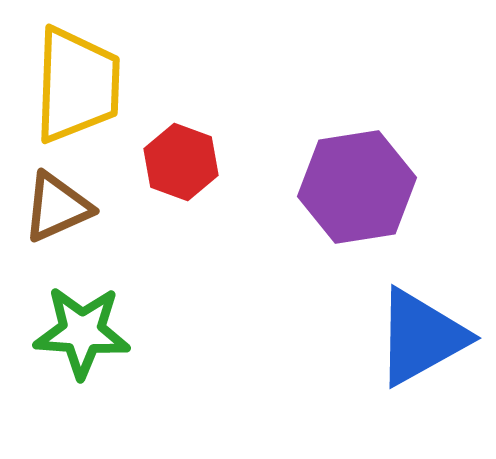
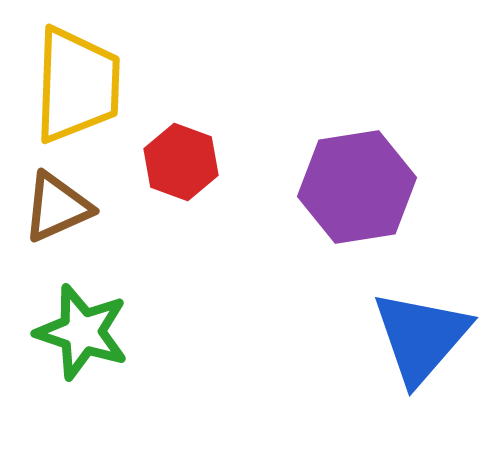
green star: rotated 14 degrees clockwise
blue triangle: rotated 20 degrees counterclockwise
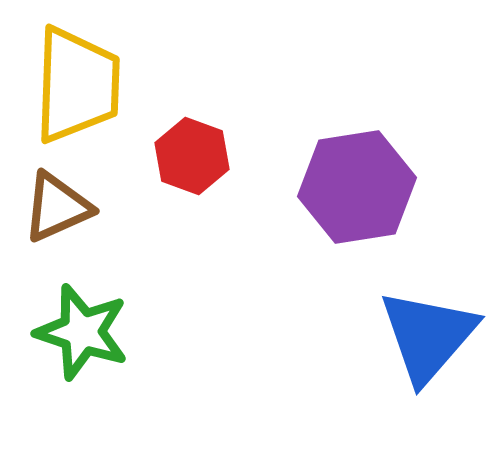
red hexagon: moved 11 px right, 6 px up
blue triangle: moved 7 px right, 1 px up
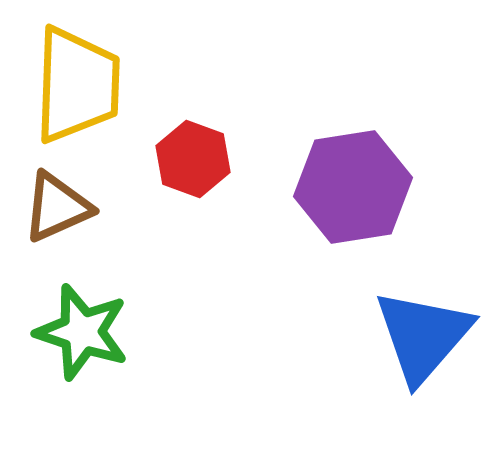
red hexagon: moved 1 px right, 3 px down
purple hexagon: moved 4 px left
blue triangle: moved 5 px left
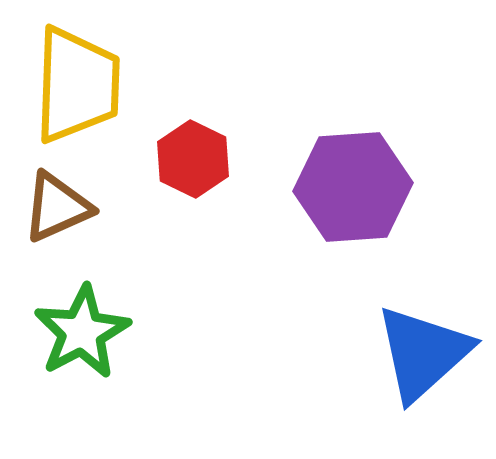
red hexagon: rotated 6 degrees clockwise
purple hexagon: rotated 5 degrees clockwise
green star: rotated 26 degrees clockwise
blue triangle: moved 17 px down; rotated 7 degrees clockwise
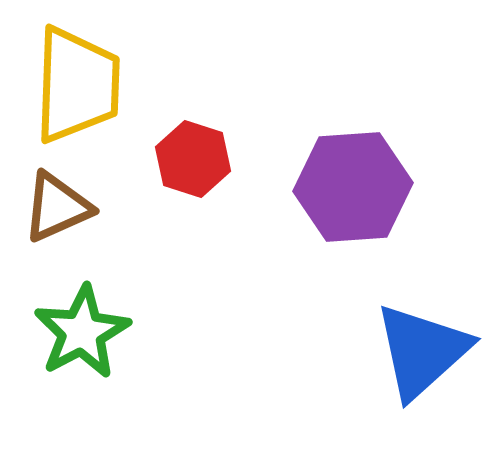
red hexagon: rotated 8 degrees counterclockwise
blue triangle: moved 1 px left, 2 px up
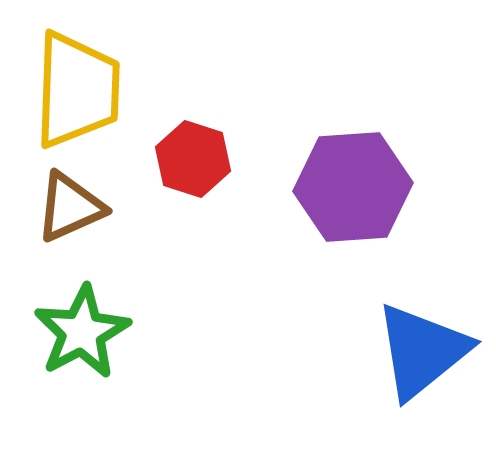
yellow trapezoid: moved 5 px down
brown triangle: moved 13 px right
blue triangle: rotated 3 degrees clockwise
